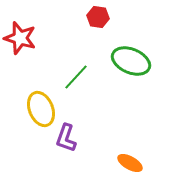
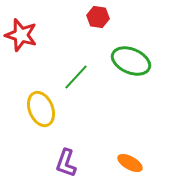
red star: moved 1 px right, 3 px up
purple L-shape: moved 25 px down
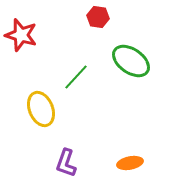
green ellipse: rotated 12 degrees clockwise
orange ellipse: rotated 40 degrees counterclockwise
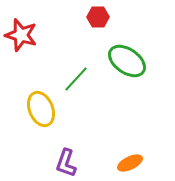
red hexagon: rotated 10 degrees counterclockwise
green ellipse: moved 4 px left
green line: moved 2 px down
orange ellipse: rotated 15 degrees counterclockwise
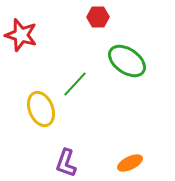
green line: moved 1 px left, 5 px down
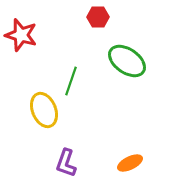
green line: moved 4 px left, 3 px up; rotated 24 degrees counterclockwise
yellow ellipse: moved 3 px right, 1 px down
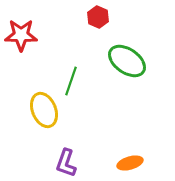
red hexagon: rotated 25 degrees clockwise
red star: rotated 16 degrees counterclockwise
orange ellipse: rotated 10 degrees clockwise
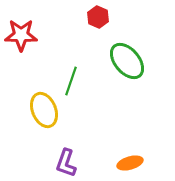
green ellipse: rotated 15 degrees clockwise
